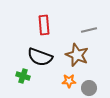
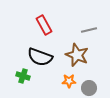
red rectangle: rotated 24 degrees counterclockwise
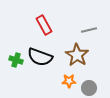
brown star: rotated 10 degrees clockwise
green cross: moved 7 px left, 16 px up
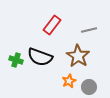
red rectangle: moved 8 px right; rotated 66 degrees clockwise
brown star: moved 1 px right, 1 px down
orange star: rotated 24 degrees counterclockwise
gray circle: moved 1 px up
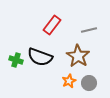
gray circle: moved 4 px up
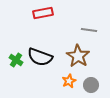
red rectangle: moved 9 px left, 12 px up; rotated 42 degrees clockwise
gray line: rotated 21 degrees clockwise
green cross: rotated 16 degrees clockwise
gray circle: moved 2 px right, 2 px down
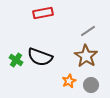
gray line: moved 1 px left, 1 px down; rotated 42 degrees counterclockwise
brown star: moved 8 px right
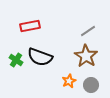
red rectangle: moved 13 px left, 13 px down
